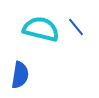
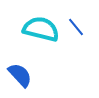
blue semicircle: rotated 52 degrees counterclockwise
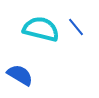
blue semicircle: rotated 16 degrees counterclockwise
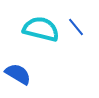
blue semicircle: moved 2 px left, 1 px up
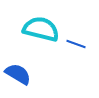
blue line: moved 17 px down; rotated 30 degrees counterclockwise
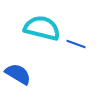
cyan semicircle: moved 1 px right, 1 px up
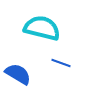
blue line: moved 15 px left, 19 px down
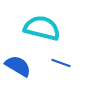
blue semicircle: moved 8 px up
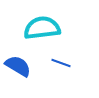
cyan semicircle: rotated 21 degrees counterclockwise
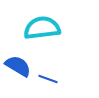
blue line: moved 13 px left, 16 px down
